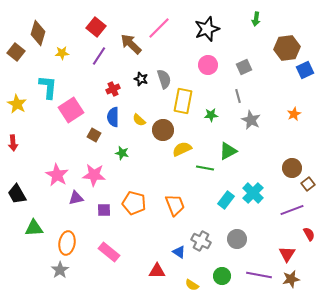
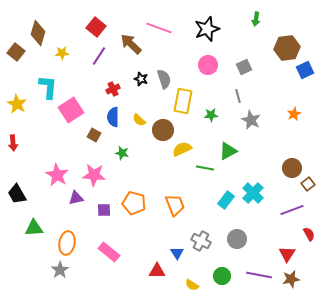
pink line at (159, 28): rotated 65 degrees clockwise
blue triangle at (179, 252): moved 2 px left, 1 px down; rotated 24 degrees clockwise
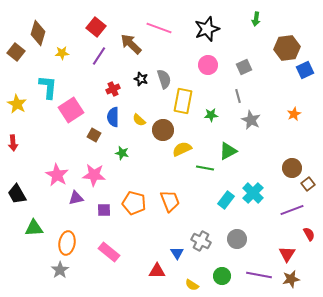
orange trapezoid at (175, 205): moved 5 px left, 4 px up
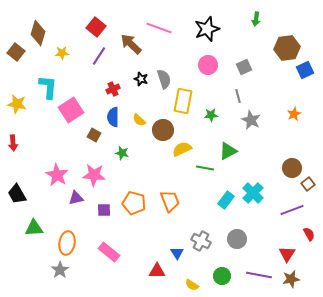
yellow star at (17, 104): rotated 18 degrees counterclockwise
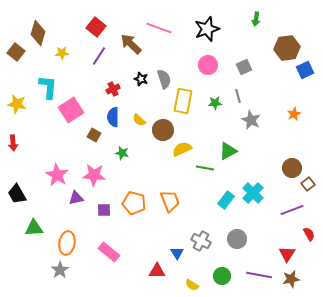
green star at (211, 115): moved 4 px right, 12 px up
